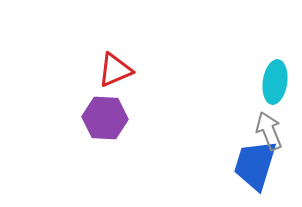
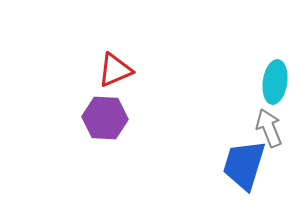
gray arrow: moved 3 px up
blue trapezoid: moved 11 px left
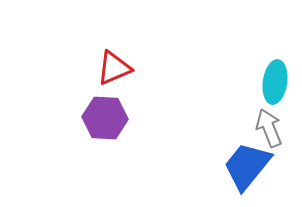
red triangle: moved 1 px left, 2 px up
blue trapezoid: moved 3 px right, 1 px down; rotated 22 degrees clockwise
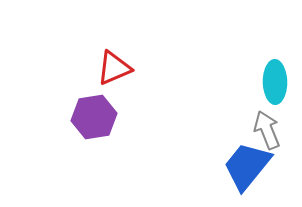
cyan ellipse: rotated 9 degrees counterclockwise
purple hexagon: moved 11 px left, 1 px up; rotated 12 degrees counterclockwise
gray arrow: moved 2 px left, 2 px down
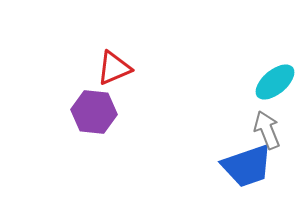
cyan ellipse: rotated 51 degrees clockwise
purple hexagon: moved 5 px up; rotated 15 degrees clockwise
blue trapezoid: rotated 148 degrees counterclockwise
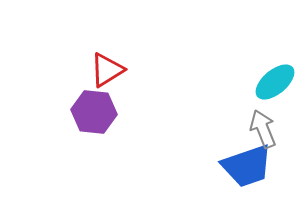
red triangle: moved 7 px left, 2 px down; rotated 9 degrees counterclockwise
gray arrow: moved 4 px left, 1 px up
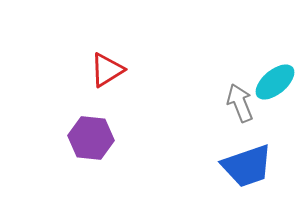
purple hexagon: moved 3 px left, 26 px down
gray arrow: moved 23 px left, 26 px up
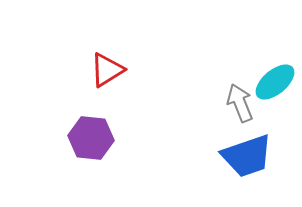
blue trapezoid: moved 10 px up
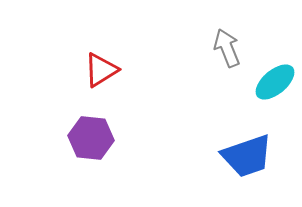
red triangle: moved 6 px left
gray arrow: moved 13 px left, 55 px up
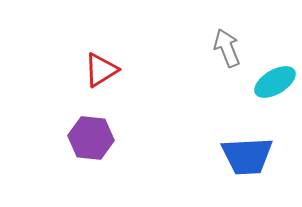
cyan ellipse: rotated 9 degrees clockwise
blue trapezoid: rotated 16 degrees clockwise
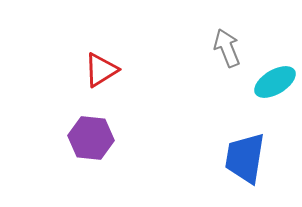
blue trapezoid: moved 2 px left, 2 px down; rotated 102 degrees clockwise
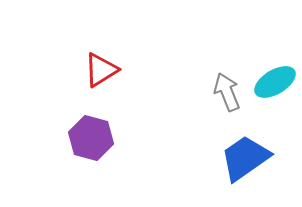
gray arrow: moved 44 px down
purple hexagon: rotated 9 degrees clockwise
blue trapezoid: rotated 46 degrees clockwise
